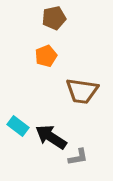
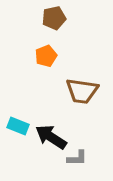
cyan rectangle: rotated 15 degrees counterclockwise
gray L-shape: moved 1 px left, 1 px down; rotated 10 degrees clockwise
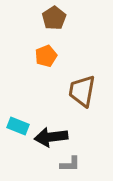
brown pentagon: rotated 20 degrees counterclockwise
brown trapezoid: rotated 92 degrees clockwise
black arrow: rotated 40 degrees counterclockwise
gray L-shape: moved 7 px left, 6 px down
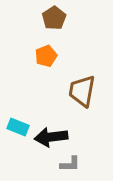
cyan rectangle: moved 1 px down
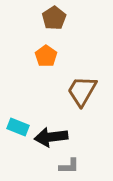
orange pentagon: rotated 15 degrees counterclockwise
brown trapezoid: rotated 20 degrees clockwise
gray L-shape: moved 1 px left, 2 px down
